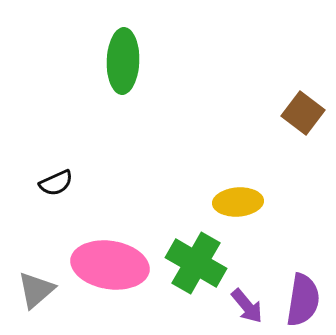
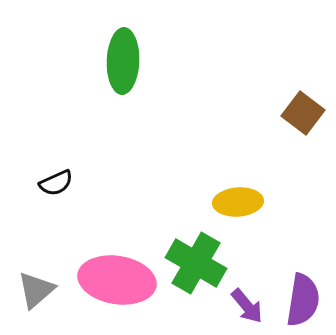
pink ellipse: moved 7 px right, 15 px down
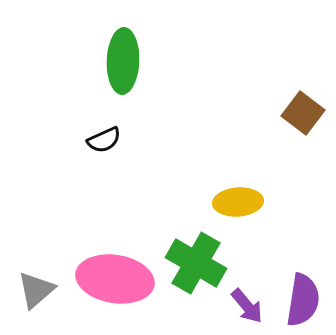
black semicircle: moved 48 px right, 43 px up
pink ellipse: moved 2 px left, 1 px up
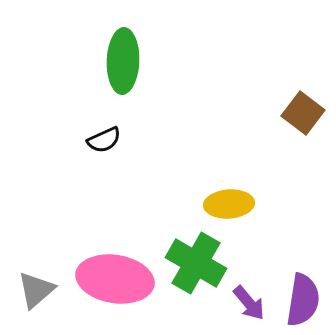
yellow ellipse: moved 9 px left, 2 px down
purple arrow: moved 2 px right, 3 px up
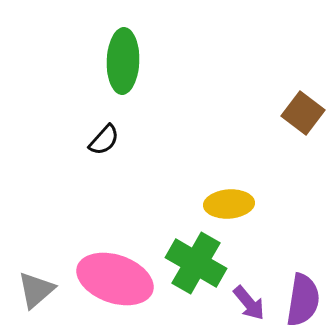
black semicircle: rotated 24 degrees counterclockwise
pink ellipse: rotated 10 degrees clockwise
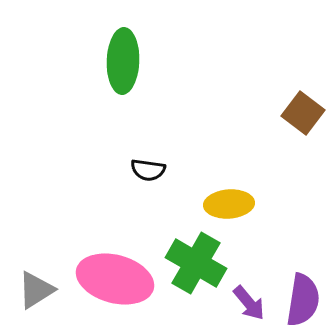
black semicircle: moved 44 px right, 30 px down; rotated 56 degrees clockwise
pink ellipse: rotated 4 degrees counterclockwise
gray triangle: rotated 9 degrees clockwise
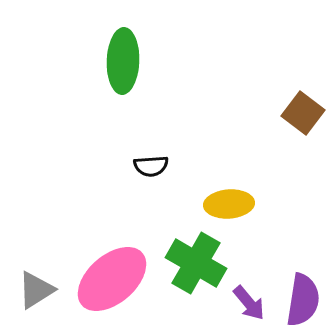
black semicircle: moved 3 px right, 4 px up; rotated 12 degrees counterclockwise
pink ellipse: moved 3 px left; rotated 56 degrees counterclockwise
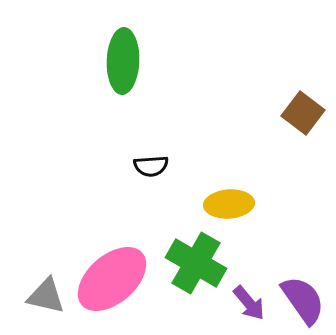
gray triangle: moved 10 px right, 6 px down; rotated 45 degrees clockwise
purple semicircle: rotated 44 degrees counterclockwise
